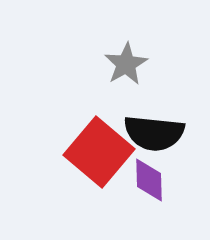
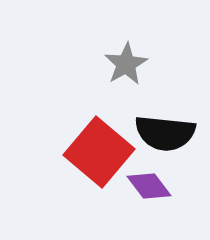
black semicircle: moved 11 px right
purple diamond: moved 6 px down; rotated 36 degrees counterclockwise
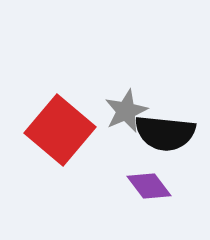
gray star: moved 47 px down; rotated 6 degrees clockwise
red square: moved 39 px left, 22 px up
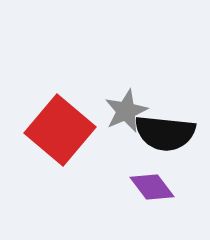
purple diamond: moved 3 px right, 1 px down
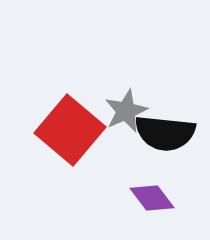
red square: moved 10 px right
purple diamond: moved 11 px down
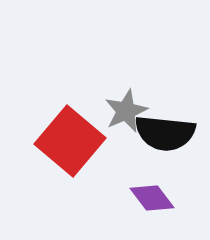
red square: moved 11 px down
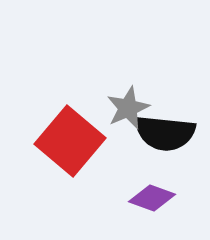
gray star: moved 2 px right, 3 px up
purple diamond: rotated 33 degrees counterclockwise
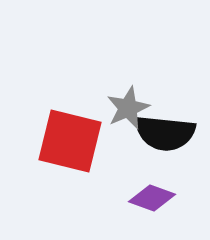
red square: rotated 26 degrees counterclockwise
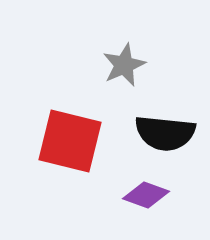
gray star: moved 4 px left, 43 px up
purple diamond: moved 6 px left, 3 px up
